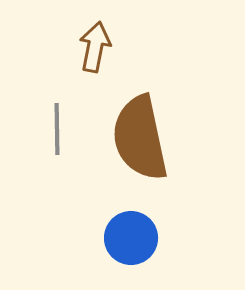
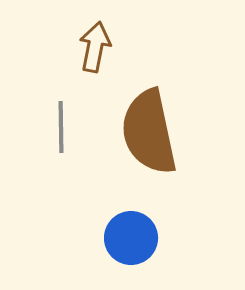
gray line: moved 4 px right, 2 px up
brown semicircle: moved 9 px right, 6 px up
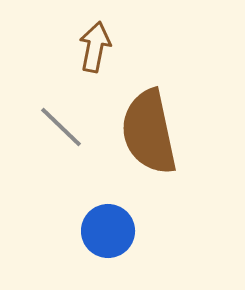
gray line: rotated 45 degrees counterclockwise
blue circle: moved 23 px left, 7 px up
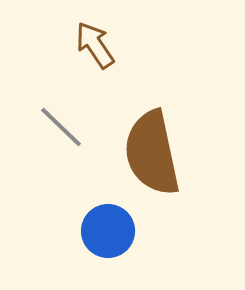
brown arrow: moved 2 px up; rotated 45 degrees counterclockwise
brown semicircle: moved 3 px right, 21 px down
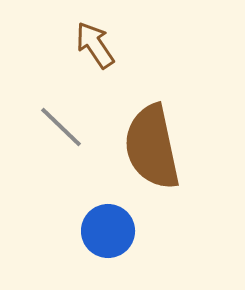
brown semicircle: moved 6 px up
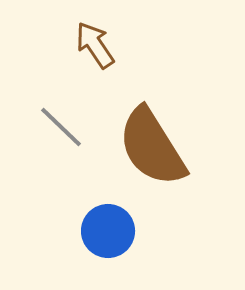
brown semicircle: rotated 20 degrees counterclockwise
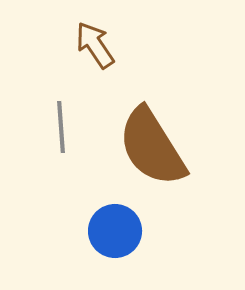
gray line: rotated 42 degrees clockwise
blue circle: moved 7 px right
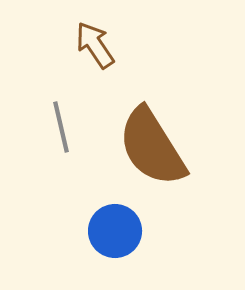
gray line: rotated 9 degrees counterclockwise
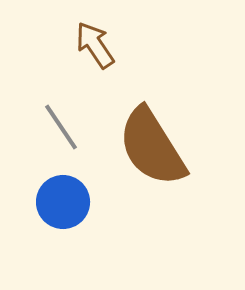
gray line: rotated 21 degrees counterclockwise
blue circle: moved 52 px left, 29 px up
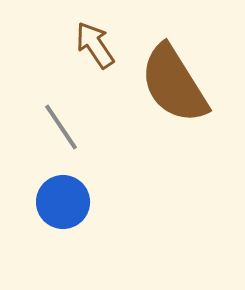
brown semicircle: moved 22 px right, 63 px up
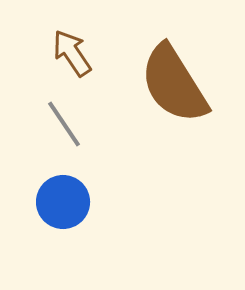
brown arrow: moved 23 px left, 8 px down
gray line: moved 3 px right, 3 px up
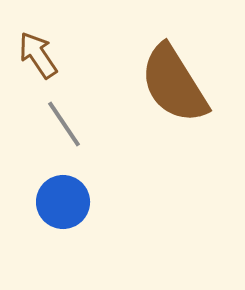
brown arrow: moved 34 px left, 2 px down
